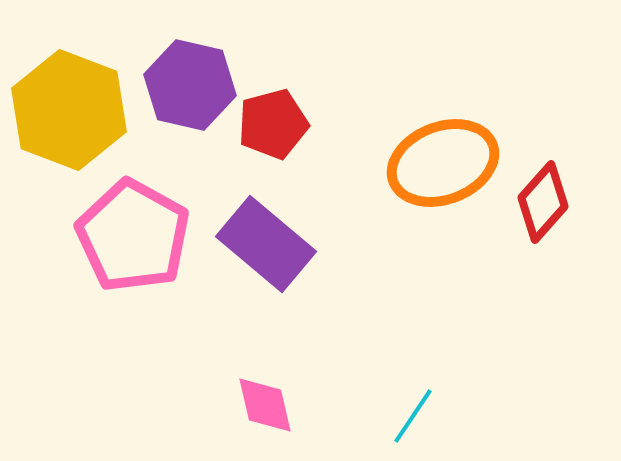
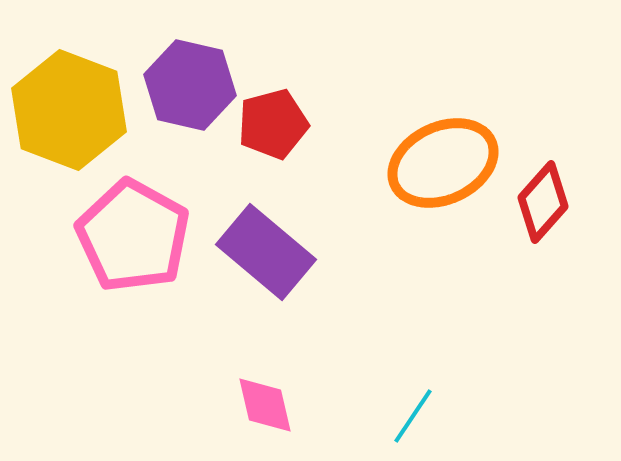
orange ellipse: rotated 4 degrees counterclockwise
purple rectangle: moved 8 px down
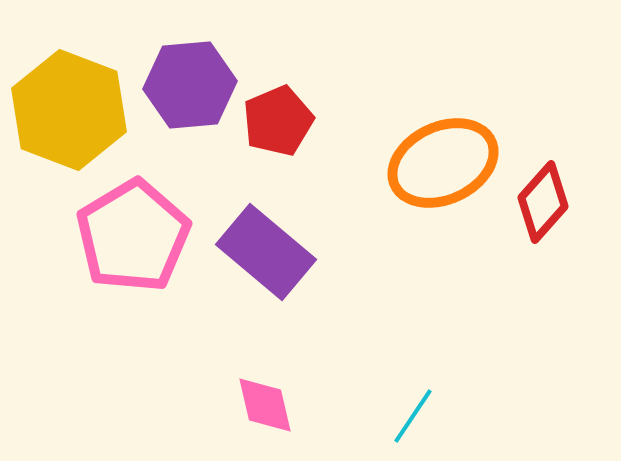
purple hexagon: rotated 18 degrees counterclockwise
red pentagon: moved 5 px right, 3 px up; rotated 8 degrees counterclockwise
pink pentagon: rotated 12 degrees clockwise
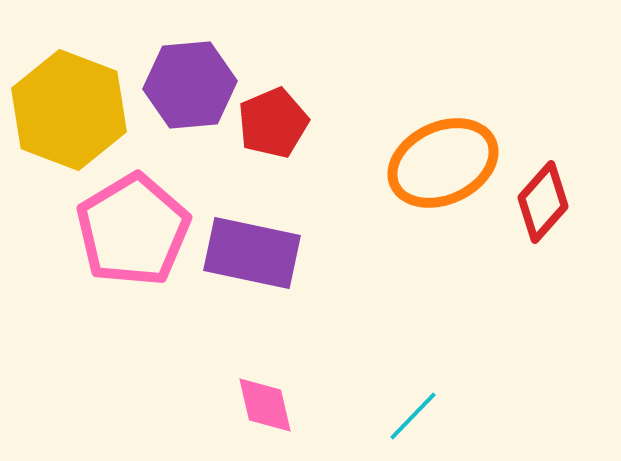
red pentagon: moved 5 px left, 2 px down
pink pentagon: moved 6 px up
purple rectangle: moved 14 px left, 1 px down; rotated 28 degrees counterclockwise
cyan line: rotated 10 degrees clockwise
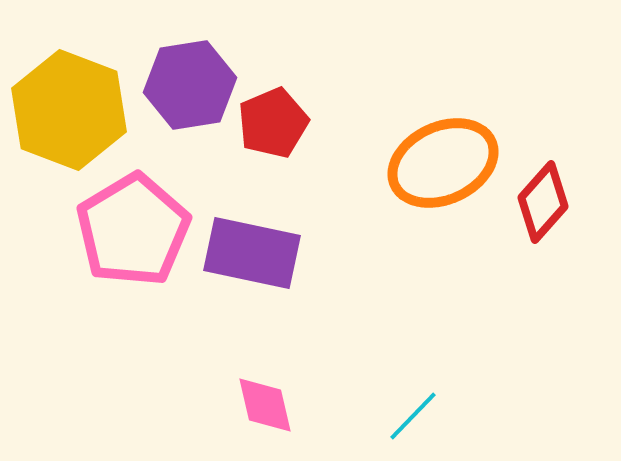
purple hexagon: rotated 4 degrees counterclockwise
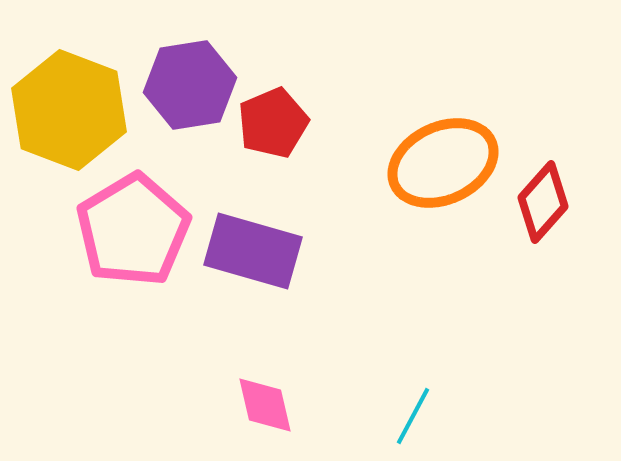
purple rectangle: moved 1 px right, 2 px up; rotated 4 degrees clockwise
cyan line: rotated 16 degrees counterclockwise
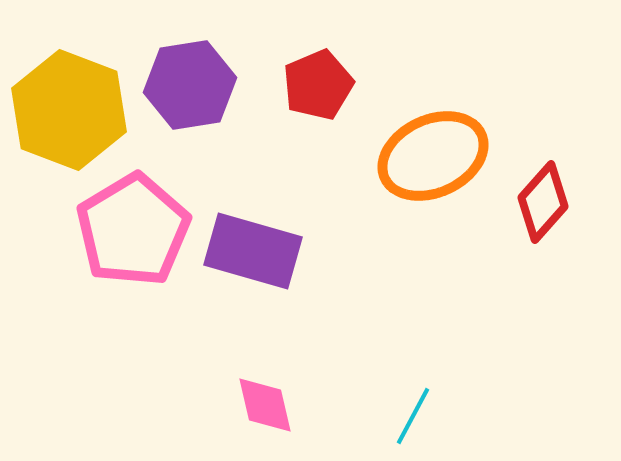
red pentagon: moved 45 px right, 38 px up
orange ellipse: moved 10 px left, 7 px up
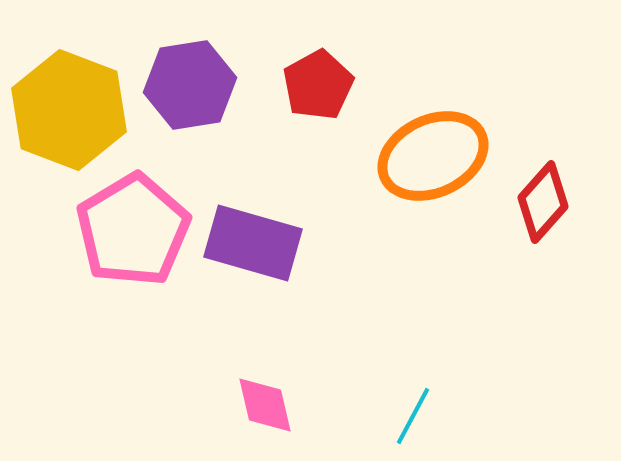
red pentagon: rotated 6 degrees counterclockwise
purple rectangle: moved 8 px up
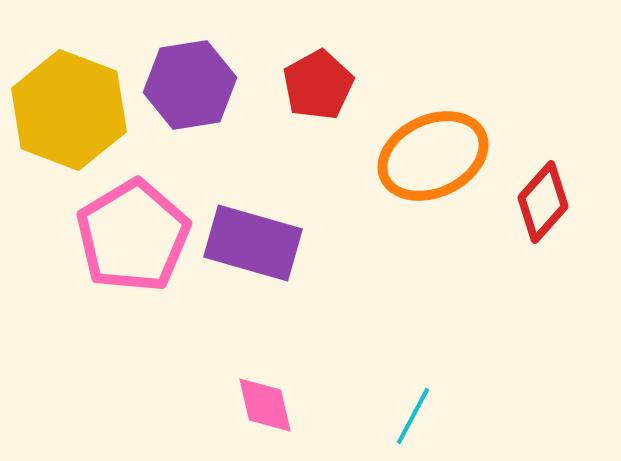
pink pentagon: moved 6 px down
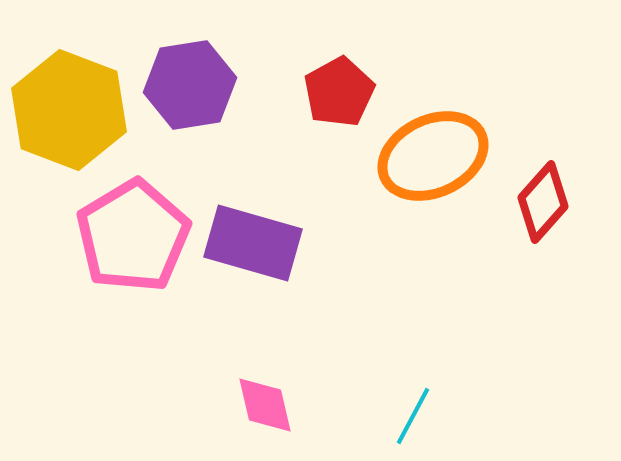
red pentagon: moved 21 px right, 7 px down
